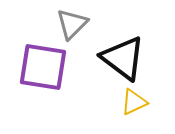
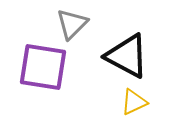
black triangle: moved 4 px right, 2 px up; rotated 9 degrees counterclockwise
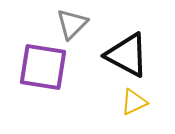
black triangle: moved 1 px up
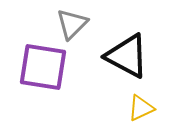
black triangle: moved 1 px down
yellow triangle: moved 7 px right, 6 px down
